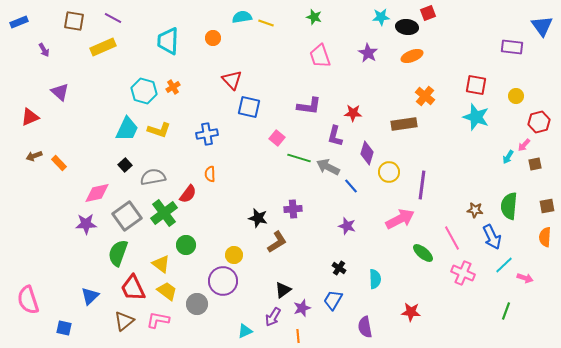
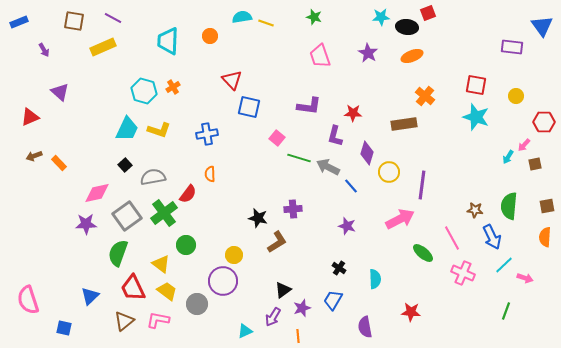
orange circle at (213, 38): moved 3 px left, 2 px up
red hexagon at (539, 122): moved 5 px right; rotated 15 degrees clockwise
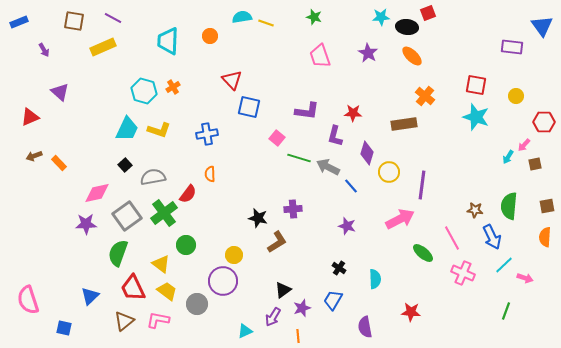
orange ellipse at (412, 56): rotated 65 degrees clockwise
purple L-shape at (309, 106): moved 2 px left, 5 px down
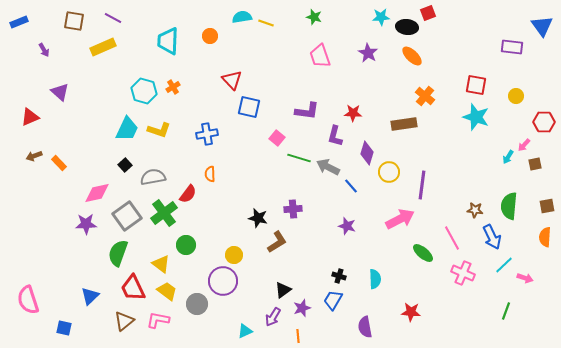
black cross at (339, 268): moved 8 px down; rotated 16 degrees counterclockwise
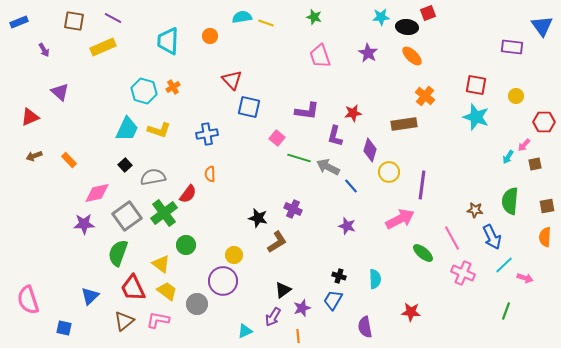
red star at (353, 113): rotated 12 degrees counterclockwise
purple diamond at (367, 153): moved 3 px right, 3 px up
orange rectangle at (59, 163): moved 10 px right, 3 px up
green semicircle at (509, 206): moved 1 px right, 5 px up
purple cross at (293, 209): rotated 30 degrees clockwise
purple star at (86, 224): moved 2 px left
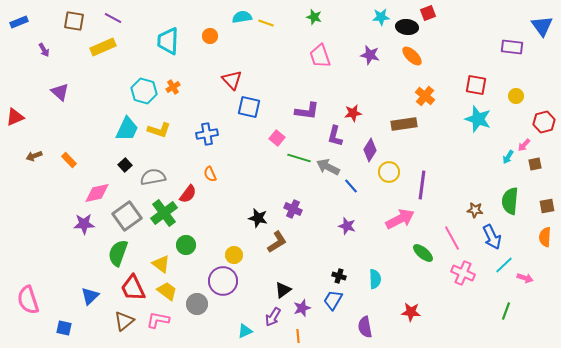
purple star at (368, 53): moved 2 px right, 2 px down; rotated 18 degrees counterclockwise
red triangle at (30, 117): moved 15 px left
cyan star at (476, 117): moved 2 px right, 2 px down
red hexagon at (544, 122): rotated 15 degrees counterclockwise
purple diamond at (370, 150): rotated 15 degrees clockwise
orange semicircle at (210, 174): rotated 21 degrees counterclockwise
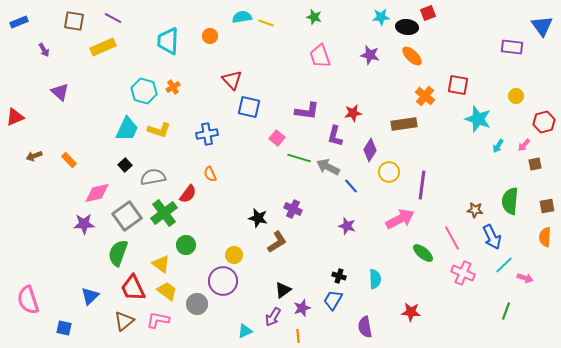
red square at (476, 85): moved 18 px left
cyan arrow at (508, 157): moved 10 px left, 11 px up
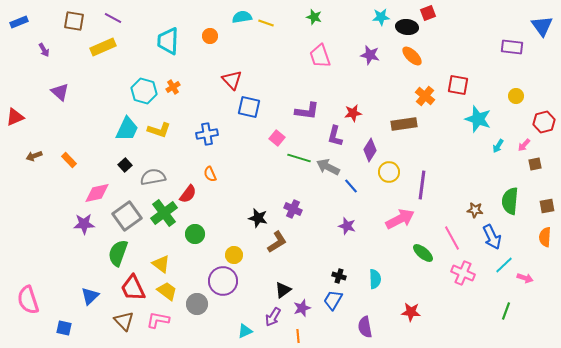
green circle at (186, 245): moved 9 px right, 11 px up
brown triangle at (124, 321): rotated 35 degrees counterclockwise
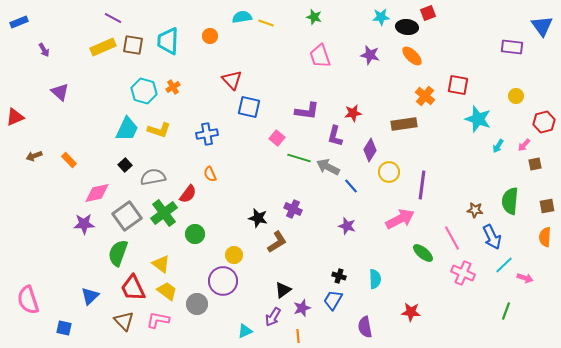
brown square at (74, 21): moved 59 px right, 24 px down
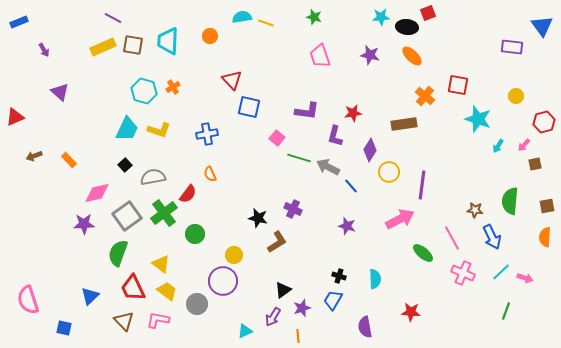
cyan line at (504, 265): moved 3 px left, 7 px down
